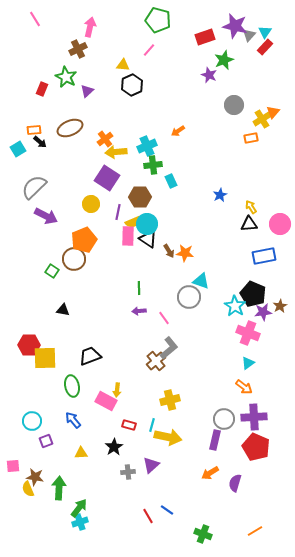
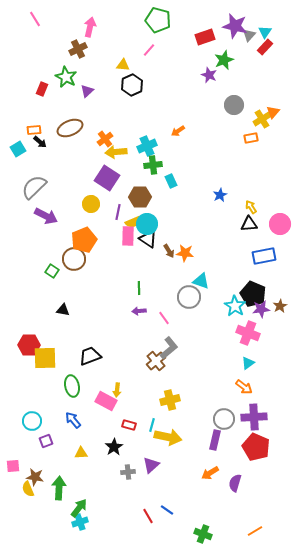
purple star at (263, 312): moved 2 px left, 3 px up
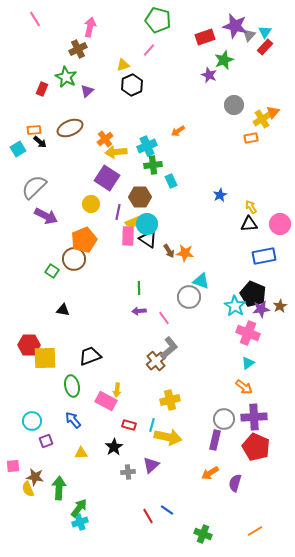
yellow triangle at (123, 65): rotated 24 degrees counterclockwise
